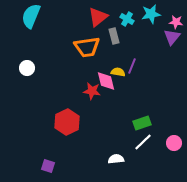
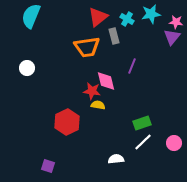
yellow semicircle: moved 20 px left, 33 px down
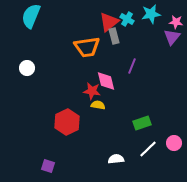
red triangle: moved 11 px right, 5 px down
white line: moved 5 px right, 7 px down
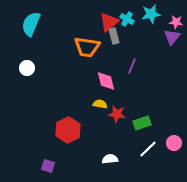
cyan semicircle: moved 8 px down
orange trapezoid: rotated 16 degrees clockwise
red star: moved 25 px right, 23 px down
yellow semicircle: moved 2 px right, 1 px up
red hexagon: moved 1 px right, 8 px down
white semicircle: moved 6 px left
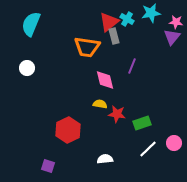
cyan star: moved 1 px up
pink diamond: moved 1 px left, 1 px up
white semicircle: moved 5 px left
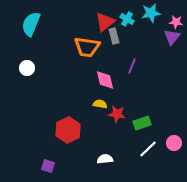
red triangle: moved 4 px left
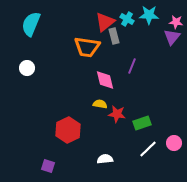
cyan star: moved 2 px left, 2 px down; rotated 12 degrees clockwise
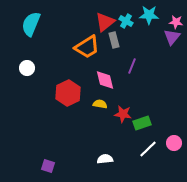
cyan cross: moved 1 px left, 2 px down
gray rectangle: moved 4 px down
orange trapezoid: rotated 40 degrees counterclockwise
red star: moved 6 px right
red hexagon: moved 37 px up
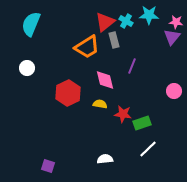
pink circle: moved 52 px up
